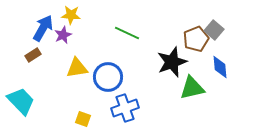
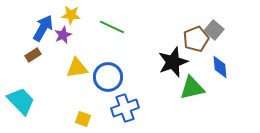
green line: moved 15 px left, 6 px up
black star: moved 1 px right
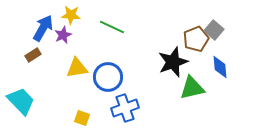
yellow square: moved 1 px left, 1 px up
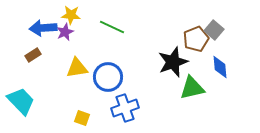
blue arrow: rotated 124 degrees counterclockwise
purple star: moved 2 px right, 3 px up
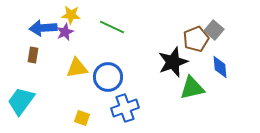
brown rectangle: rotated 49 degrees counterclockwise
cyan trapezoid: rotated 100 degrees counterclockwise
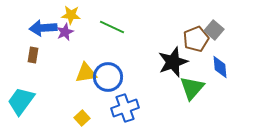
yellow triangle: moved 9 px right, 5 px down
green triangle: rotated 36 degrees counterclockwise
yellow square: rotated 28 degrees clockwise
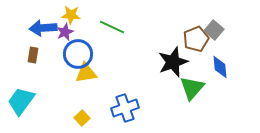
blue circle: moved 30 px left, 23 px up
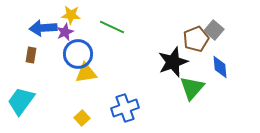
brown rectangle: moved 2 px left
